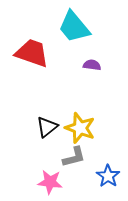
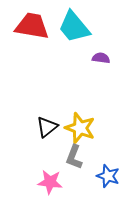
red trapezoid: moved 27 px up; rotated 9 degrees counterclockwise
purple semicircle: moved 9 px right, 7 px up
gray L-shape: rotated 125 degrees clockwise
blue star: rotated 15 degrees counterclockwise
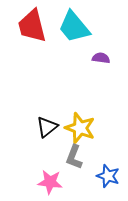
red trapezoid: rotated 114 degrees counterclockwise
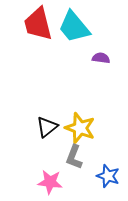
red trapezoid: moved 6 px right, 2 px up
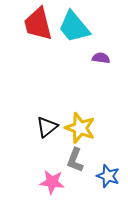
gray L-shape: moved 1 px right, 3 px down
pink star: moved 2 px right
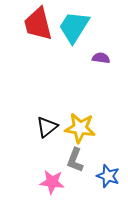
cyan trapezoid: rotated 72 degrees clockwise
yellow star: rotated 12 degrees counterclockwise
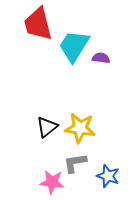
cyan trapezoid: moved 19 px down
gray L-shape: moved 3 px down; rotated 60 degrees clockwise
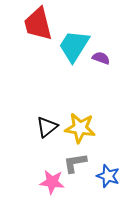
purple semicircle: rotated 12 degrees clockwise
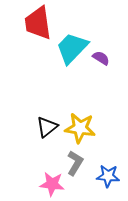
red trapezoid: moved 1 px up; rotated 6 degrees clockwise
cyan trapezoid: moved 2 px left, 2 px down; rotated 12 degrees clockwise
purple semicircle: rotated 12 degrees clockwise
gray L-shape: rotated 130 degrees clockwise
blue star: rotated 15 degrees counterclockwise
pink star: moved 2 px down
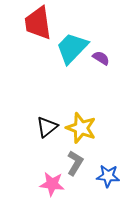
yellow star: moved 1 px right; rotated 12 degrees clockwise
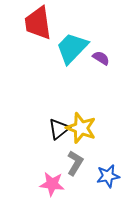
black triangle: moved 12 px right, 2 px down
blue star: rotated 15 degrees counterclockwise
